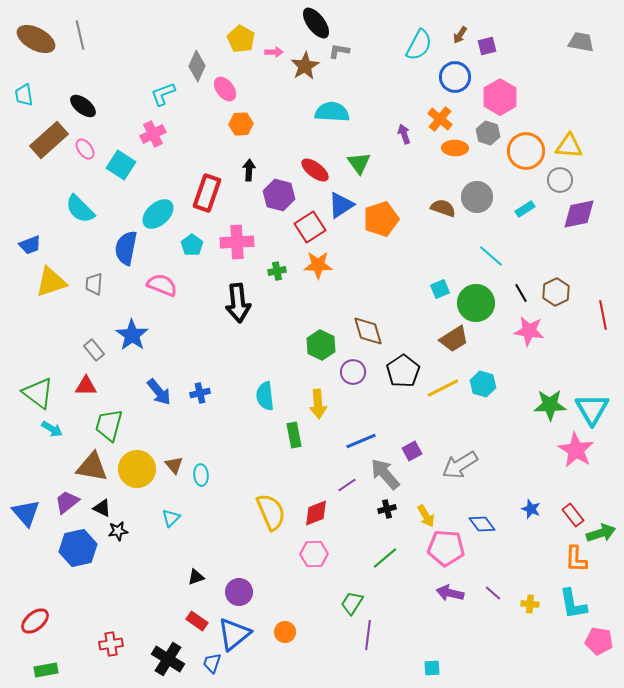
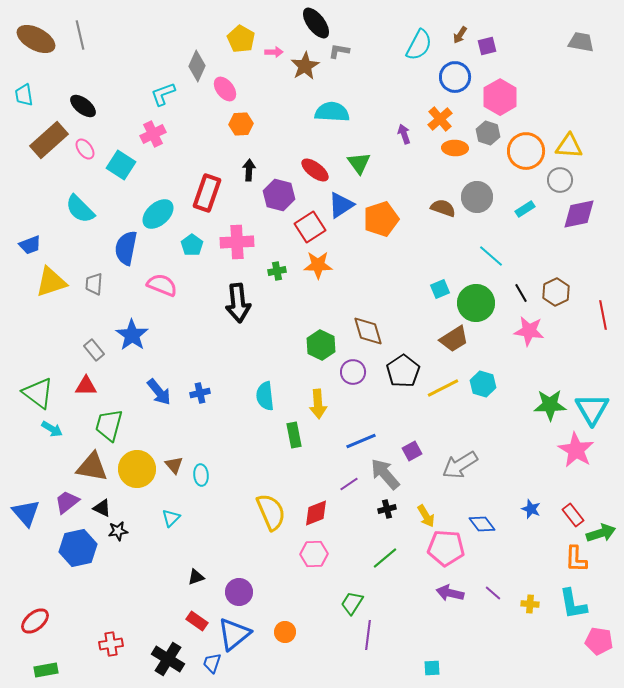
orange cross at (440, 119): rotated 10 degrees clockwise
purple line at (347, 485): moved 2 px right, 1 px up
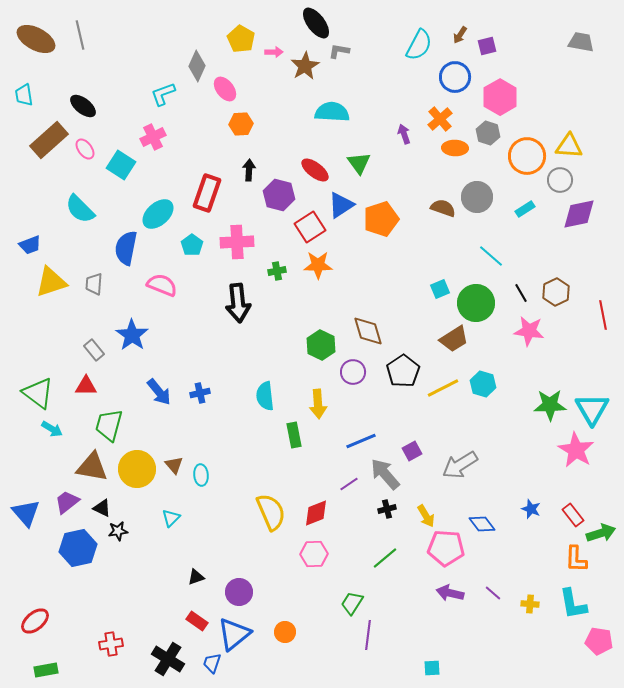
pink cross at (153, 134): moved 3 px down
orange circle at (526, 151): moved 1 px right, 5 px down
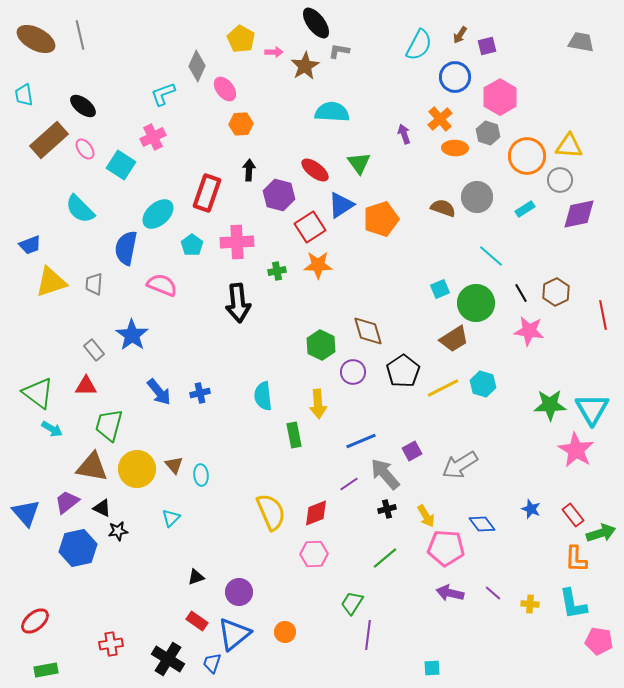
cyan semicircle at (265, 396): moved 2 px left
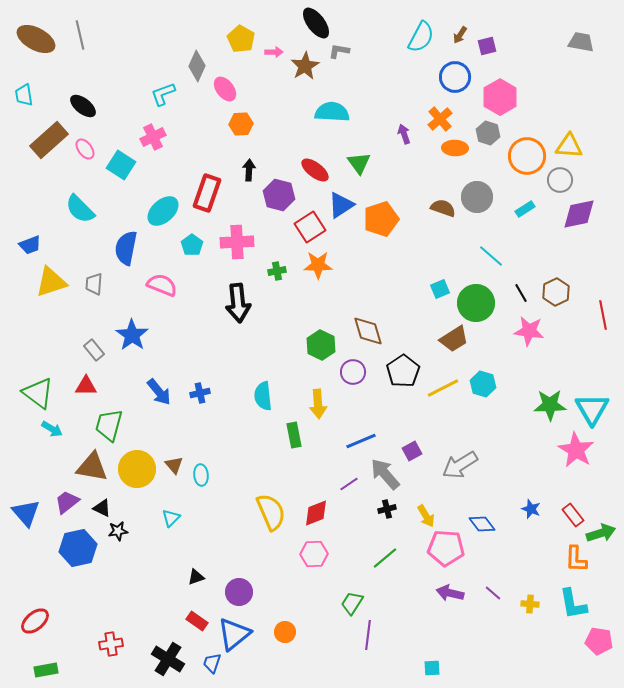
cyan semicircle at (419, 45): moved 2 px right, 8 px up
cyan ellipse at (158, 214): moved 5 px right, 3 px up
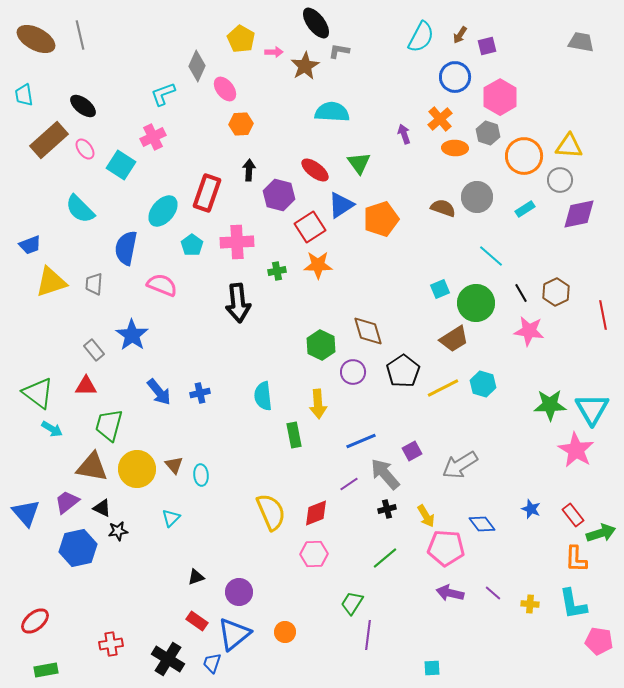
orange circle at (527, 156): moved 3 px left
cyan ellipse at (163, 211): rotated 8 degrees counterclockwise
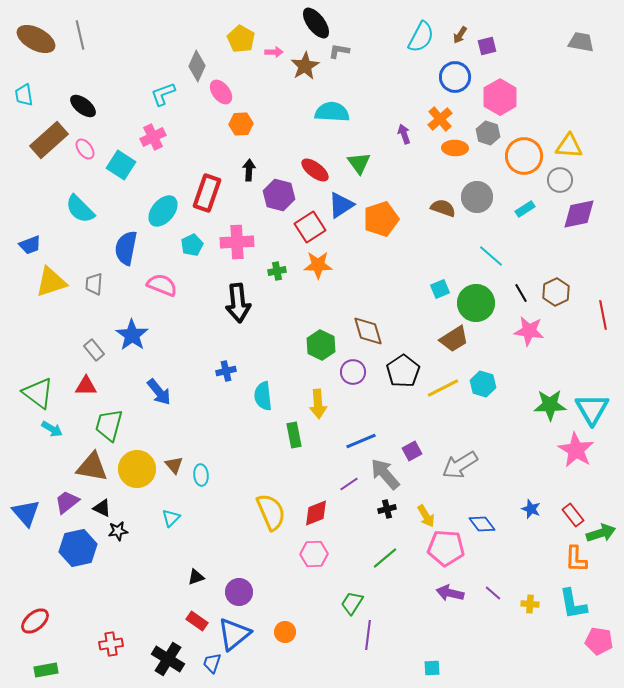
pink ellipse at (225, 89): moved 4 px left, 3 px down
cyan pentagon at (192, 245): rotated 10 degrees clockwise
blue cross at (200, 393): moved 26 px right, 22 px up
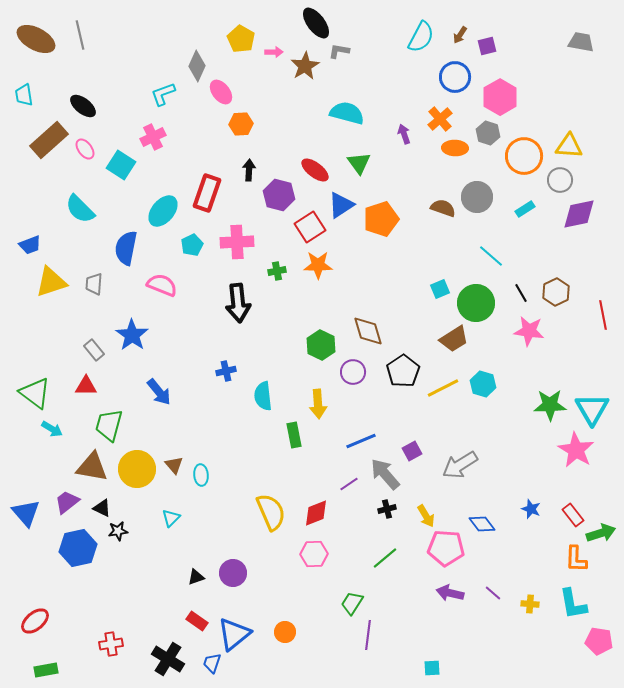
cyan semicircle at (332, 112): moved 15 px right, 1 px down; rotated 12 degrees clockwise
green triangle at (38, 393): moved 3 px left
purple circle at (239, 592): moved 6 px left, 19 px up
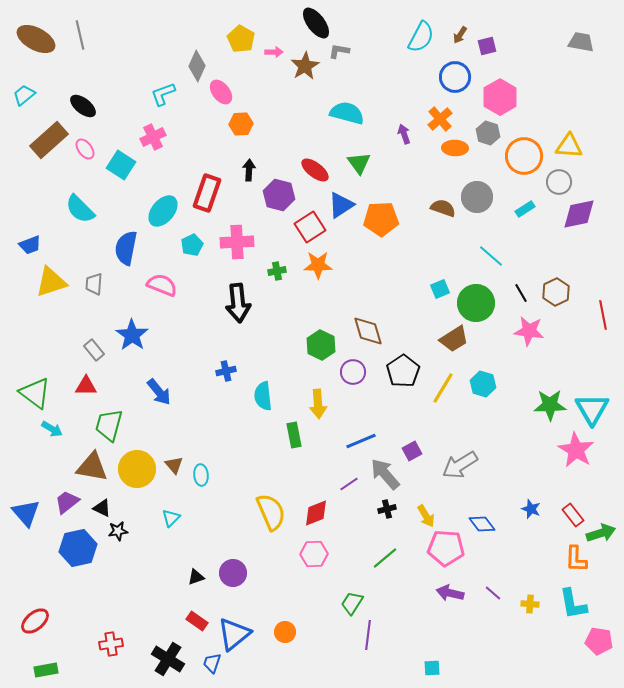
cyan trapezoid at (24, 95): rotated 60 degrees clockwise
gray circle at (560, 180): moved 1 px left, 2 px down
orange pentagon at (381, 219): rotated 16 degrees clockwise
yellow line at (443, 388): rotated 32 degrees counterclockwise
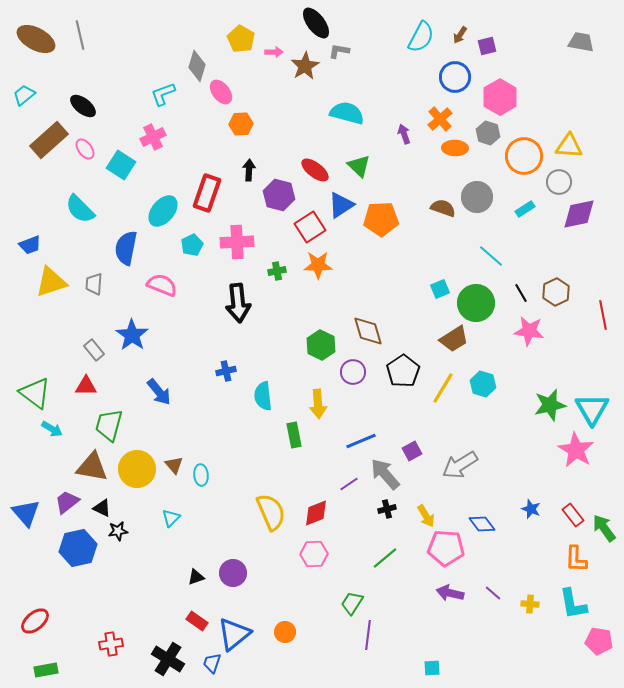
gray diamond at (197, 66): rotated 8 degrees counterclockwise
green triangle at (359, 163): moved 3 px down; rotated 10 degrees counterclockwise
green star at (550, 405): rotated 12 degrees counterclockwise
green arrow at (601, 533): moved 3 px right, 5 px up; rotated 108 degrees counterclockwise
